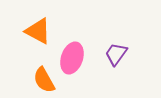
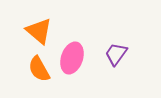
orange triangle: moved 1 px right; rotated 12 degrees clockwise
orange semicircle: moved 5 px left, 11 px up
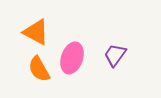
orange triangle: moved 3 px left, 1 px down; rotated 12 degrees counterclockwise
purple trapezoid: moved 1 px left, 1 px down
